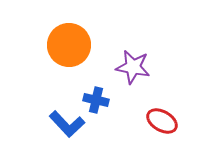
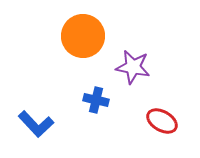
orange circle: moved 14 px right, 9 px up
blue L-shape: moved 31 px left
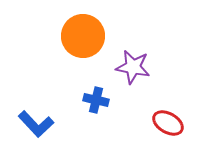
red ellipse: moved 6 px right, 2 px down
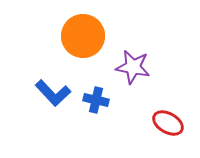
blue L-shape: moved 17 px right, 31 px up
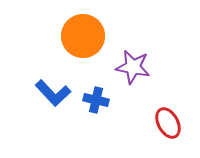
red ellipse: rotated 32 degrees clockwise
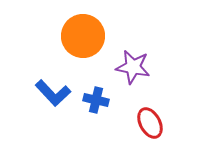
red ellipse: moved 18 px left
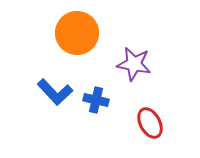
orange circle: moved 6 px left, 3 px up
purple star: moved 1 px right, 3 px up
blue L-shape: moved 2 px right, 1 px up
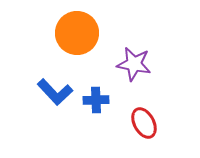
blue cross: rotated 15 degrees counterclockwise
red ellipse: moved 6 px left
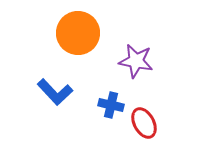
orange circle: moved 1 px right
purple star: moved 2 px right, 3 px up
blue cross: moved 15 px right, 5 px down; rotated 15 degrees clockwise
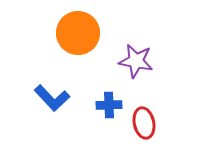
blue L-shape: moved 3 px left, 6 px down
blue cross: moved 2 px left; rotated 15 degrees counterclockwise
red ellipse: rotated 16 degrees clockwise
